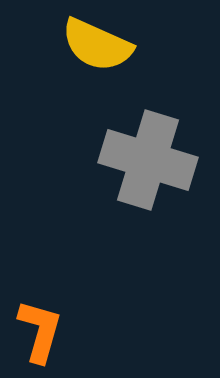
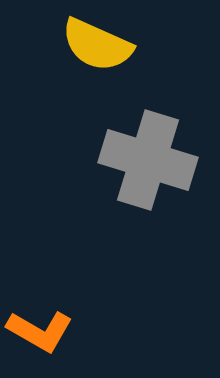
orange L-shape: rotated 104 degrees clockwise
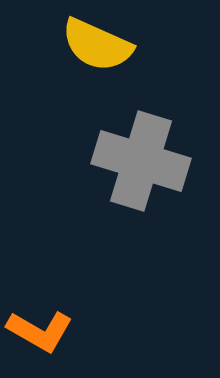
gray cross: moved 7 px left, 1 px down
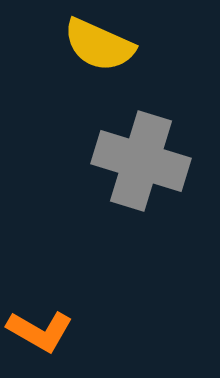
yellow semicircle: moved 2 px right
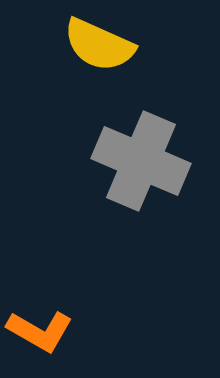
gray cross: rotated 6 degrees clockwise
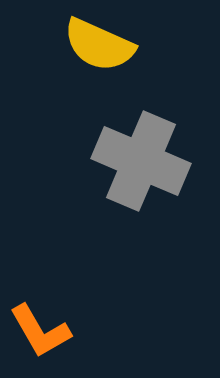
orange L-shape: rotated 30 degrees clockwise
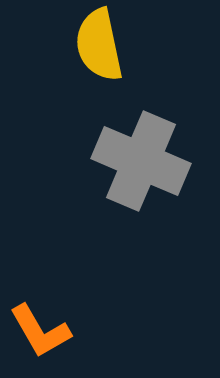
yellow semicircle: rotated 54 degrees clockwise
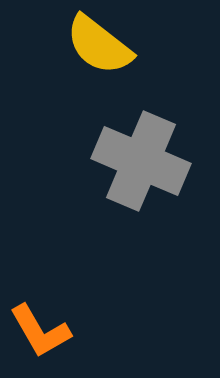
yellow semicircle: rotated 40 degrees counterclockwise
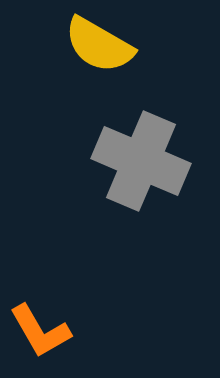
yellow semicircle: rotated 8 degrees counterclockwise
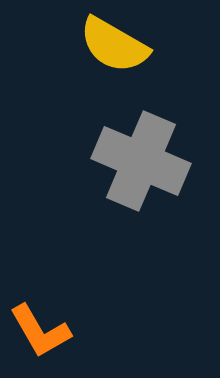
yellow semicircle: moved 15 px right
